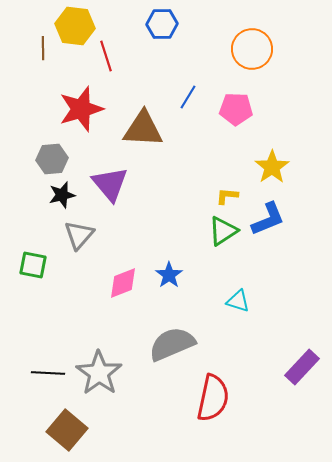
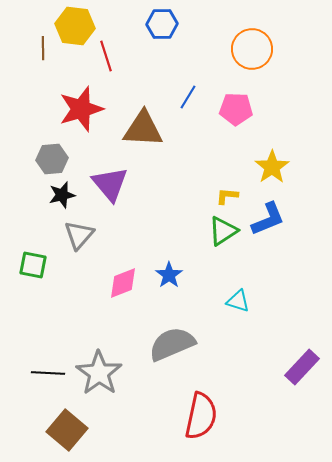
red semicircle: moved 12 px left, 18 px down
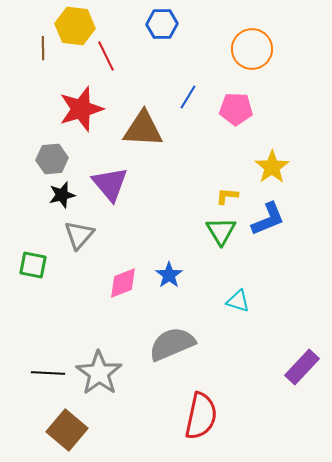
red line: rotated 8 degrees counterclockwise
green triangle: moved 2 px left; rotated 28 degrees counterclockwise
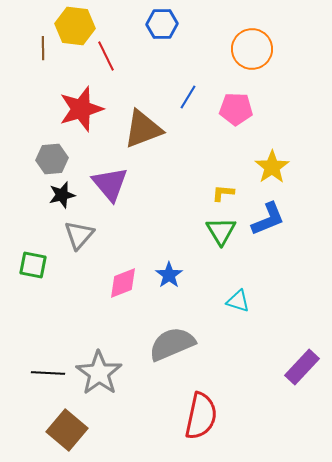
brown triangle: rotated 24 degrees counterclockwise
yellow L-shape: moved 4 px left, 3 px up
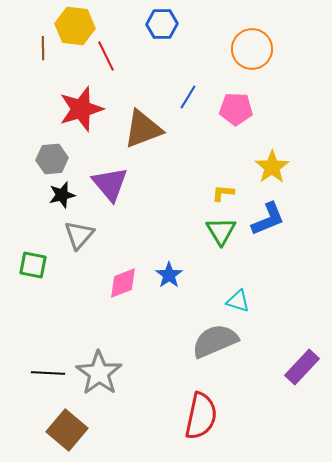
gray semicircle: moved 43 px right, 3 px up
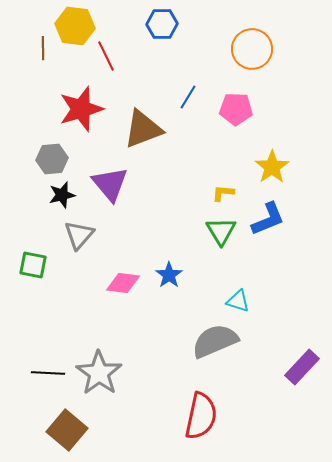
pink diamond: rotated 28 degrees clockwise
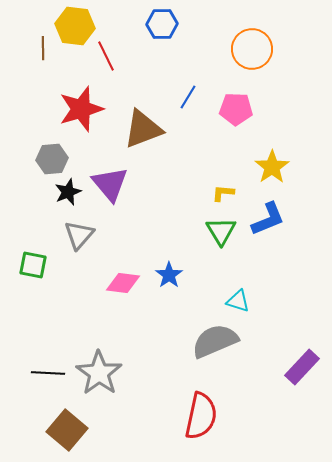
black star: moved 6 px right, 3 px up; rotated 8 degrees counterclockwise
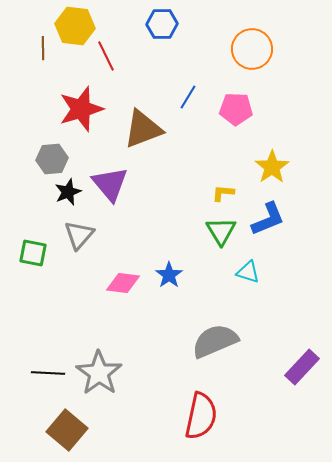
green square: moved 12 px up
cyan triangle: moved 10 px right, 29 px up
